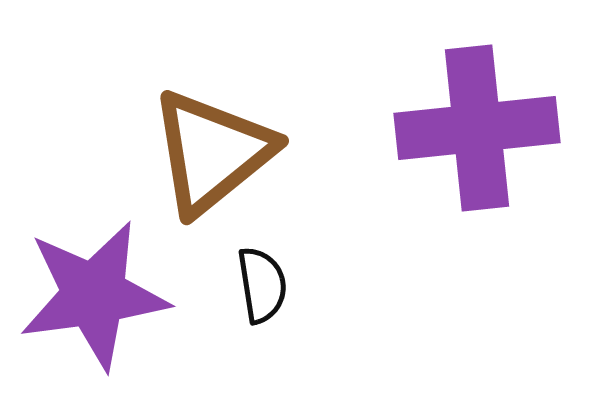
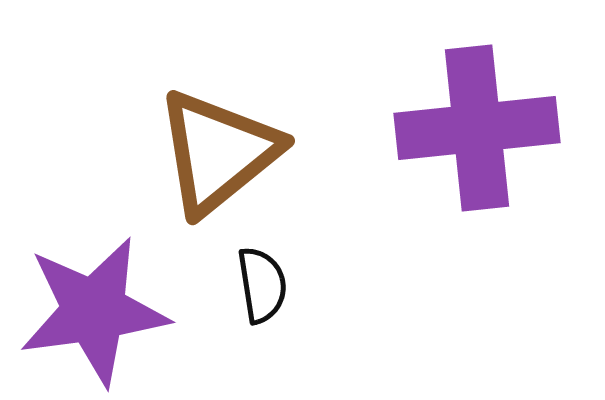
brown triangle: moved 6 px right
purple star: moved 16 px down
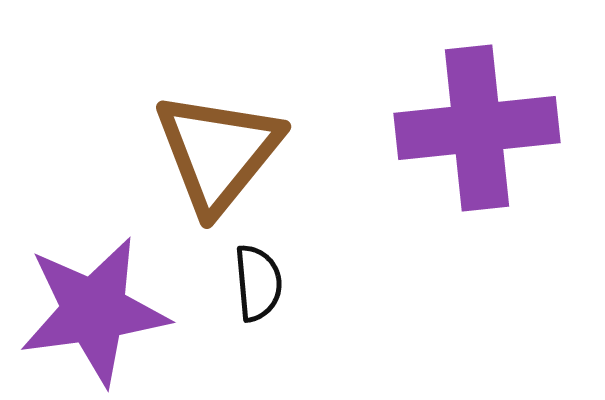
brown triangle: rotated 12 degrees counterclockwise
black semicircle: moved 4 px left, 2 px up; rotated 4 degrees clockwise
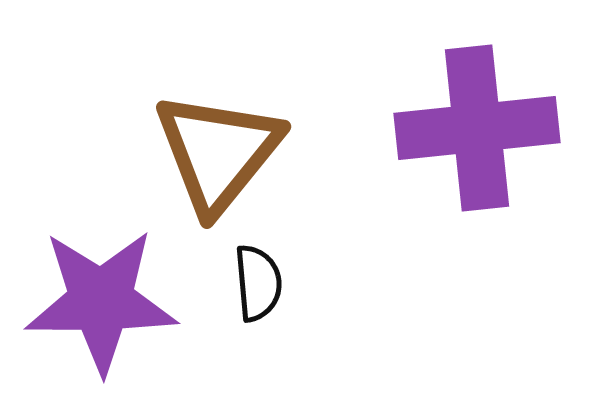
purple star: moved 7 px right, 10 px up; rotated 8 degrees clockwise
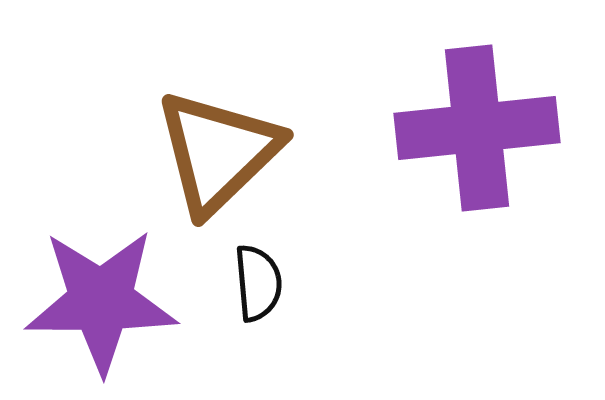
brown triangle: rotated 7 degrees clockwise
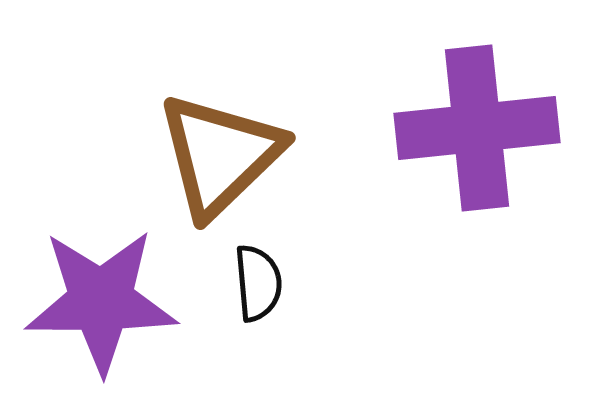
brown triangle: moved 2 px right, 3 px down
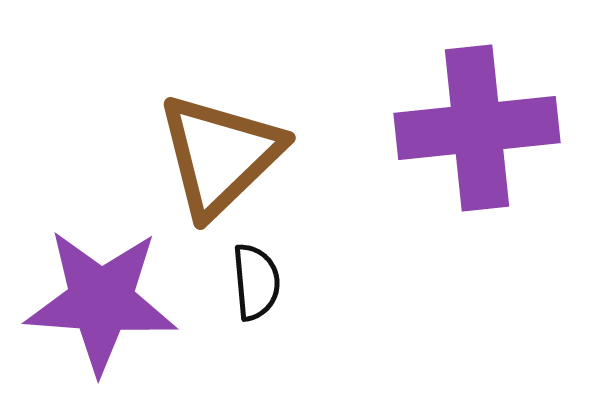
black semicircle: moved 2 px left, 1 px up
purple star: rotated 4 degrees clockwise
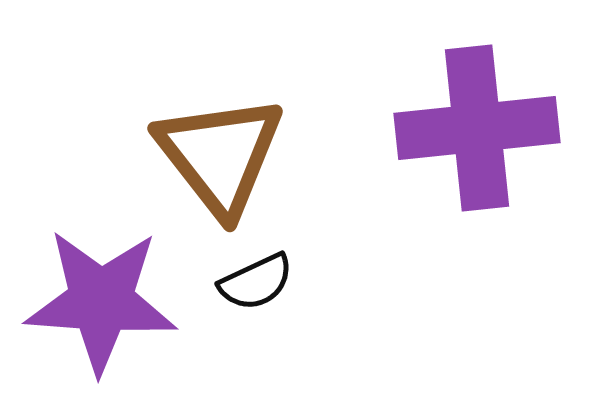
brown triangle: rotated 24 degrees counterclockwise
black semicircle: rotated 70 degrees clockwise
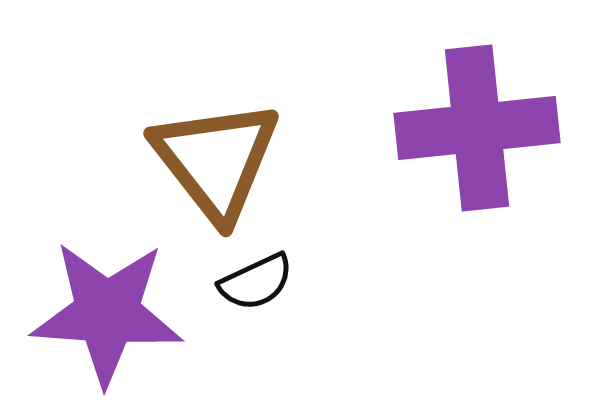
brown triangle: moved 4 px left, 5 px down
purple star: moved 6 px right, 12 px down
